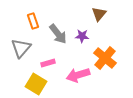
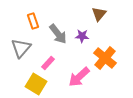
pink rectangle: rotated 32 degrees counterclockwise
pink arrow: moved 1 px right, 2 px down; rotated 25 degrees counterclockwise
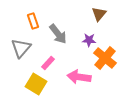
purple star: moved 7 px right, 4 px down
pink arrow: rotated 50 degrees clockwise
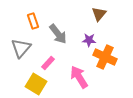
orange cross: moved 1 px up; rotated 15 degrees counterclockwise
pink arrow: rotated 50 degrees clockwise
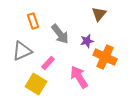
gray arrow: moved 2 px right
purple star: moved 2 px left, 1 px down; rotated 16 degrees counterclockwise
gray triangle: moved 1 px right, 3 px down; rotated 25 degrees clockwise
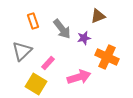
brown triangle: moved 1 px left, 2 px down; rotated 28 degrees clockwise
gray arrow: moved 2 px right, 5 px up
purple star: moved 3 px left, 3 px up
gray triangle: rotated 20 degrees counterclockwise
orange cross: moved 2 px right
pink arrow: rotated 105 degrees clockwise
